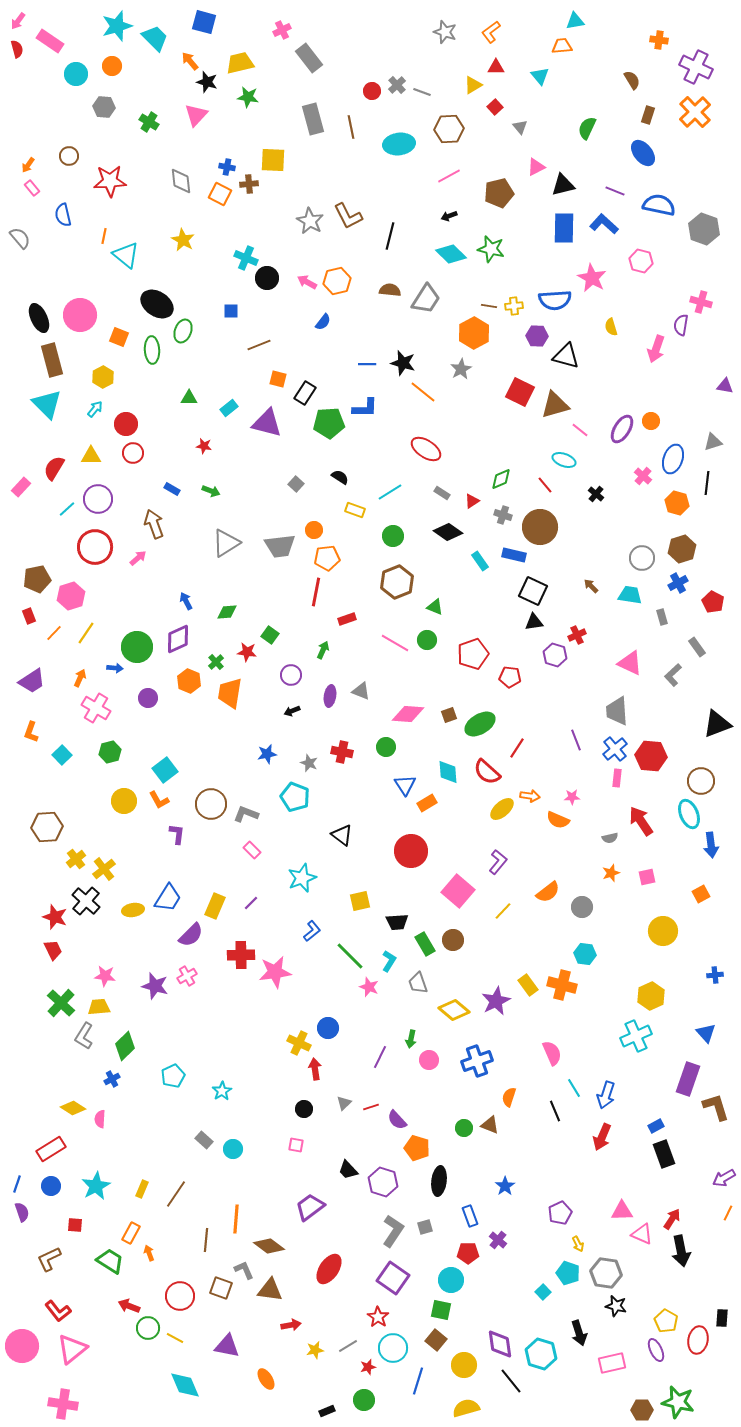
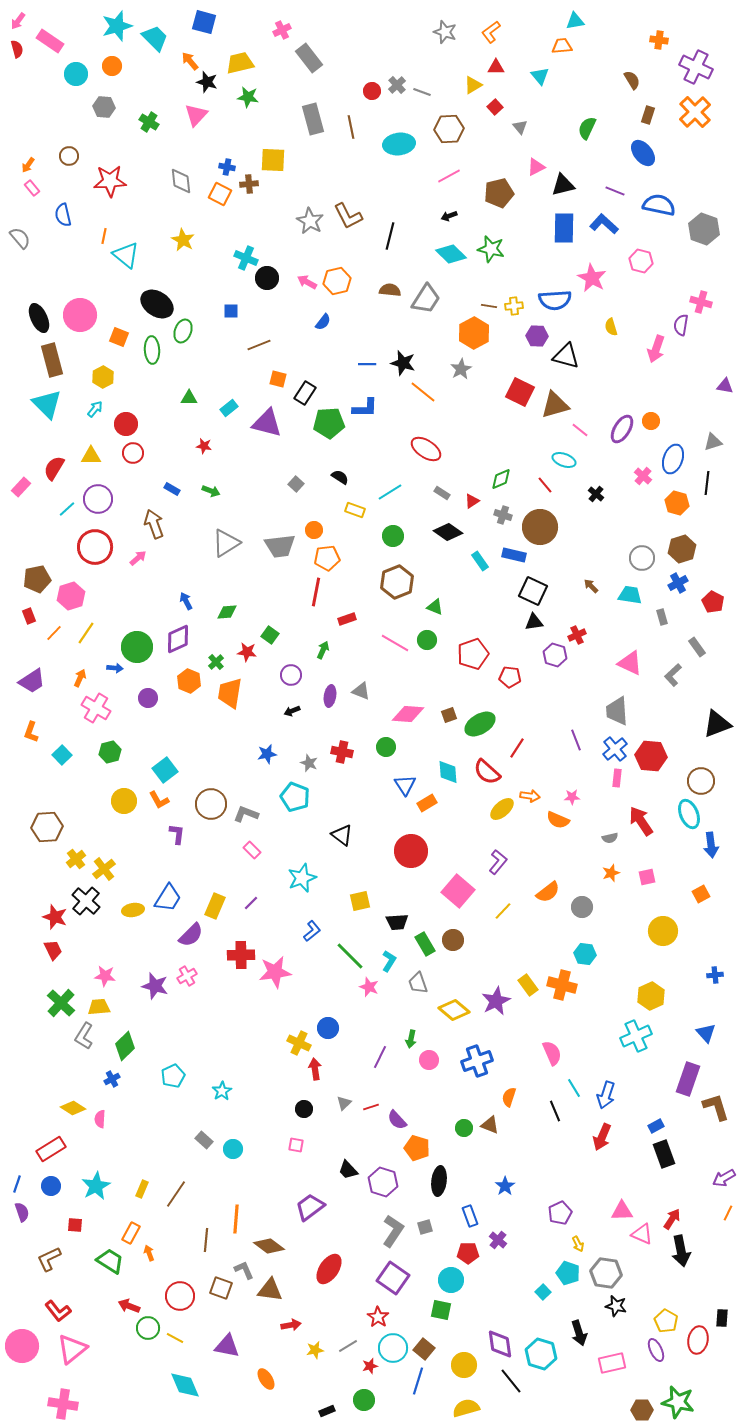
brown square at (436, 1340): moved 12 px left, 9 px down
red star at (368, 1367): moved 2 px right, 1 px up
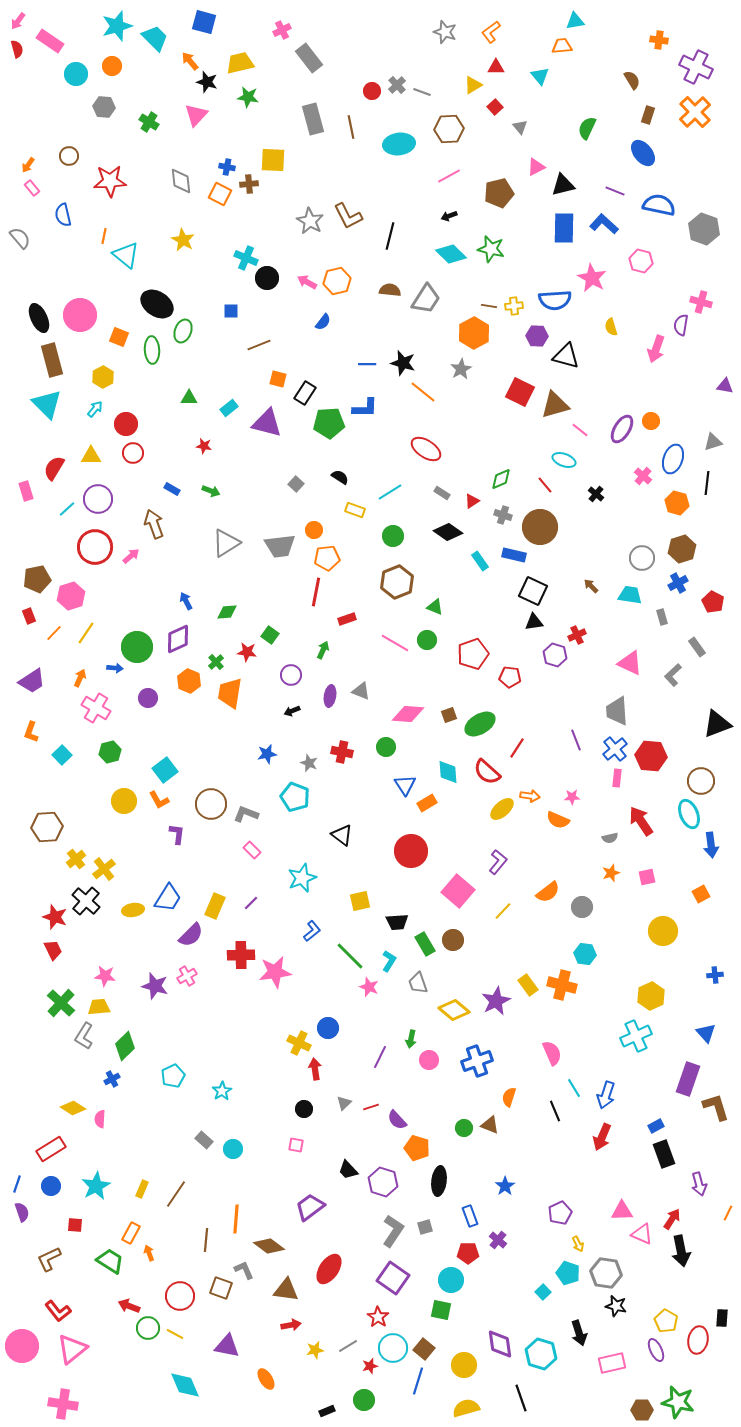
pink rectangle at (21, 487): moved 5 px right, 4 px down; rotated 60 degrees counterclockwise
pink arrow at (138, 558): moved 7 px left, 2 px up
purple arrow at (724, 1178): moved 25 px left, 6 px down; rotated 75 degrees counterclockwise
brown triangle at (270, 1290): moved 16 px right
yellow line at (175, 1338): moved 4 px up
black line at (511, 1381): moved 10 px right, 17 px down; rotated 20 degrees clockwise
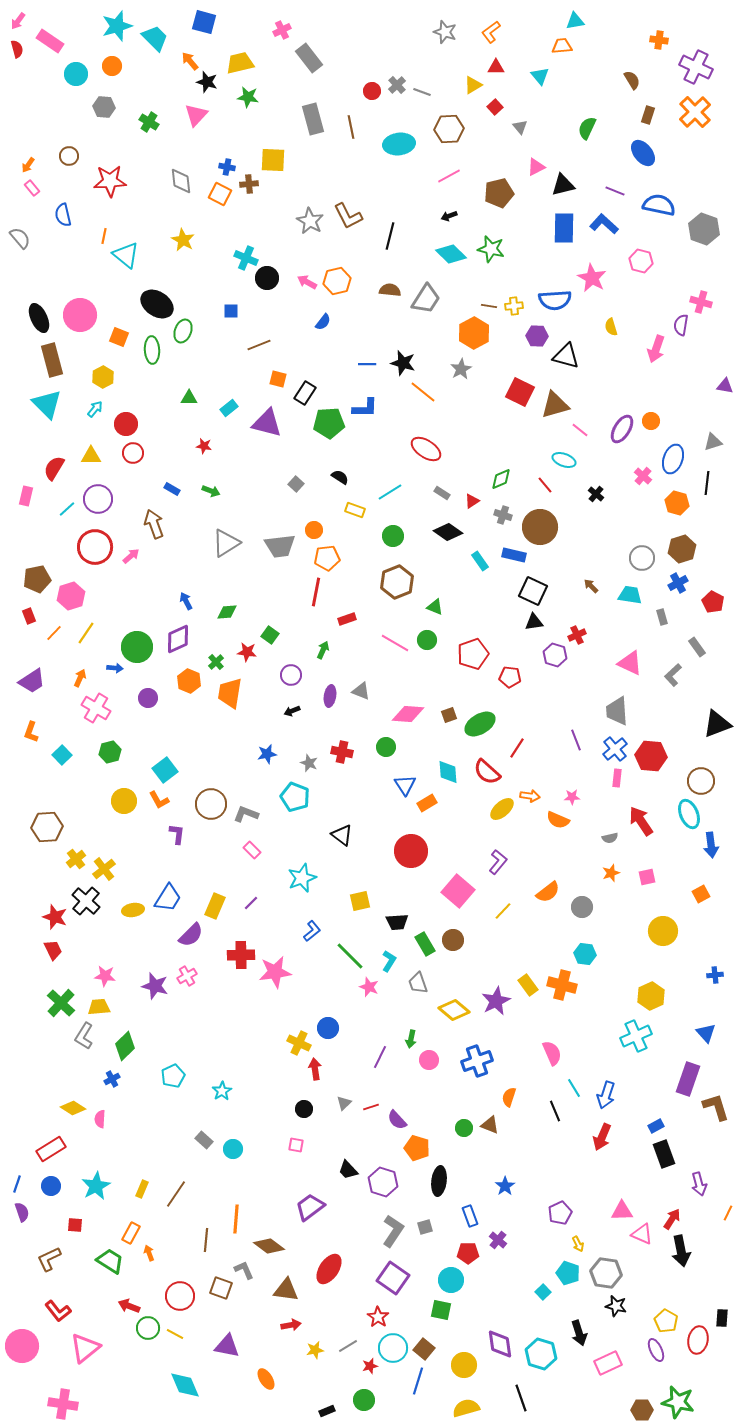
pink rectangle at (26, 491): moved 5 px down; rotated 30 degrees clockwise
pink triangle at (72, 1349): moved 13 px right, 1 px up
pink rectangle at (612, 1363): moved 4 px left; rotated 12 degrees counterclockwise
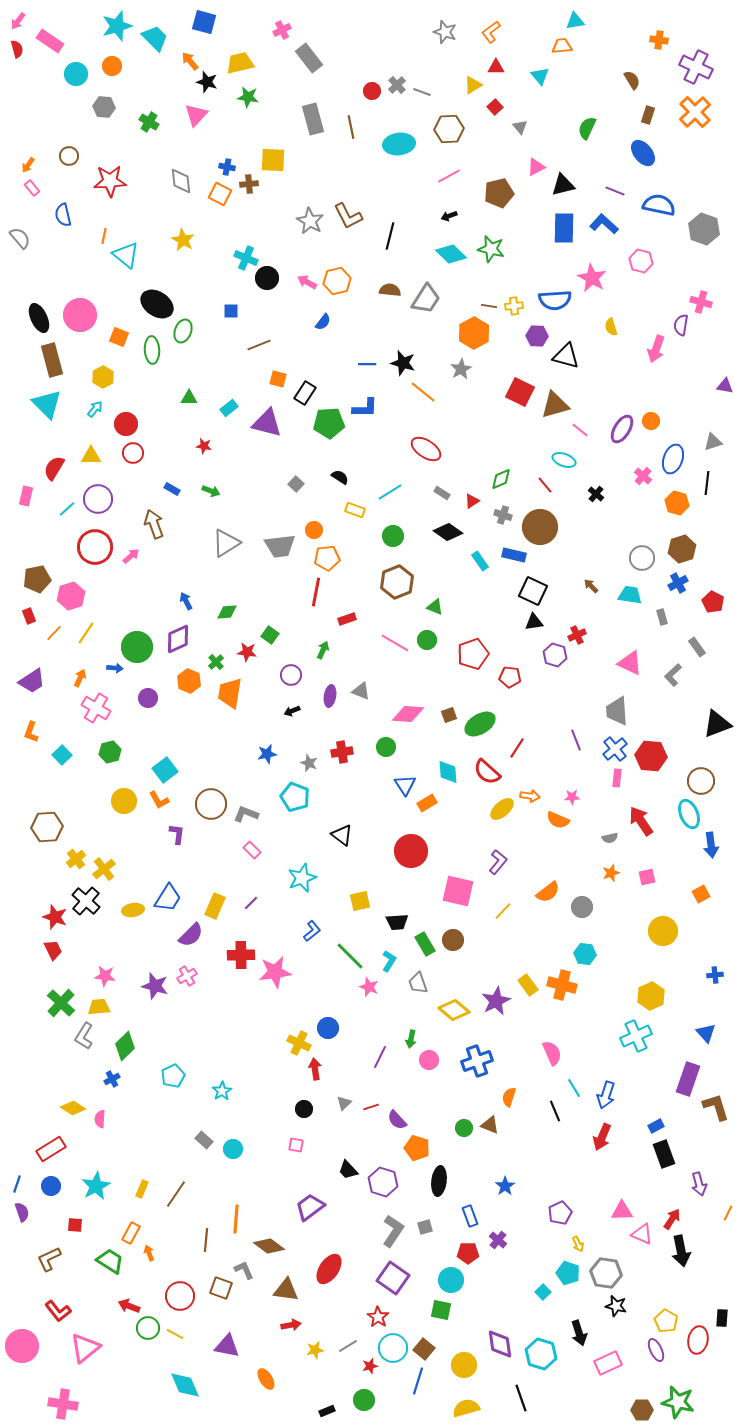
red cross at (342, 752): rotated 20 degrees counterclockwise
pink square at (458, 891): rotated 28 degrees counterclockwise
